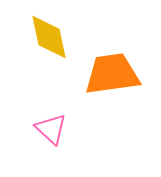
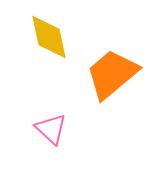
orange trapezoid: rotated 32 degrees counterclockwise
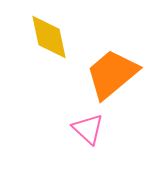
pink triangle: moved 37 px right
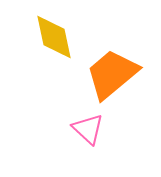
yellow diamond: moved 5 px right
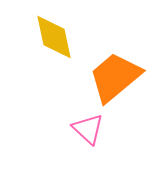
orange trapezoid: moved 3 px right, 3 px down
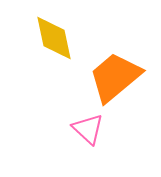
yellow diamond: moved 1 px down
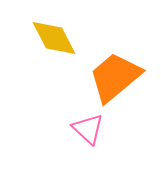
yellow diamond: rotated 15 degrees counterclockwise
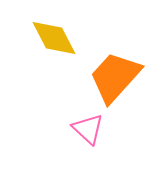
orange trapezoid: rotated 8 degrees counterclockwise
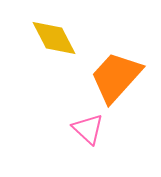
orange trapezoid: moved 1 px right
